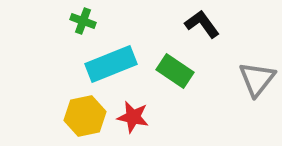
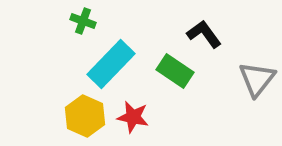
black L-shape: moved 2 px right, 10 px down
cyan rectangle: rotated 24 degrees counterclockwise
yellow hexagon: rotated 24 degrees counterclockwise
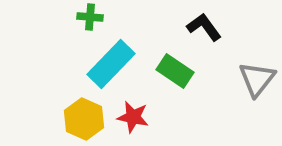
green cross: moved 7 px right, 4 px up; rotated 15 degrees counterclockwise
black L-shape: moved 7 px up
yellow hexagon: moved 1 px left, 3 px down
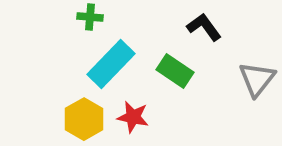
yellow hexagon: rotated 6 degrees clockwise
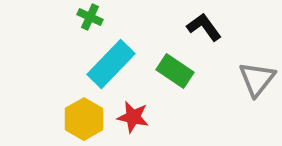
green cross: rotated 20 degrees clockwise
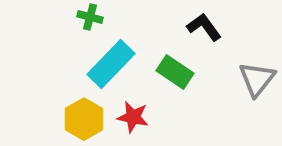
green cross: rotated 10 degrees counterclockwise
green rectangle: moved 1 px down
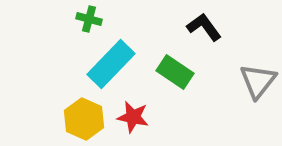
green cross: moved 1 px left, 2 px down
gray triangle: moved 1 px right, 2 px down
yellow hexagon: rotated 6 degrees counterclockwise
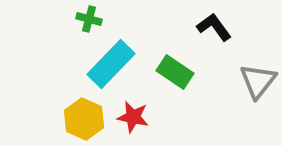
black L-shape: moved 10 px right
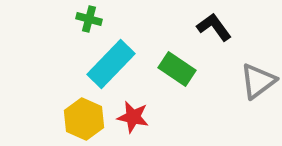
green rectangle: moved 2 px right, 3 px up
gray triangle: rotated 15 degrees clockwise
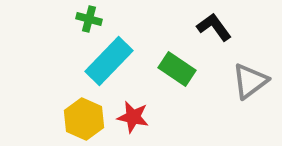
cyan rectangle: moved 2 px left, 3 px up
gray triangle: moved 8 px left
